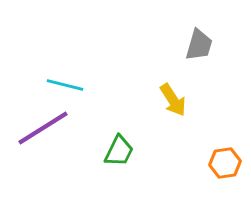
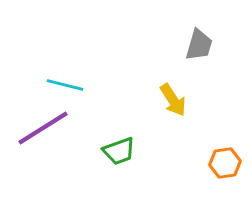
green trapezoid: rotated 44 degrees clockwise
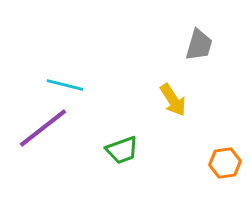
purple line: rotated 6 degrees counterclockwise
green trapezoid: moved 3 px right, 1 px up
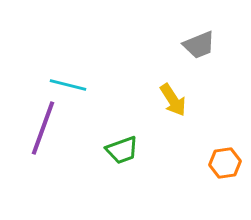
gray trapezoid: rotated 52 degrees clockwise
cyan line: moved 3 px right
purple line: rotated 32 degrees counterclockwise
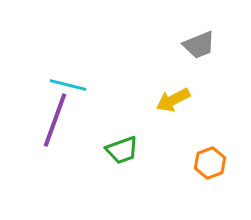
yellow arrow: rotated 96 degrees clockwise
purple line: moved 12 px right, 8 px up
orange hexagon: moved 15 px left; rotated 12 degrees counterclockwise
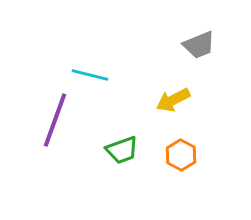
cyan line: moved 22 px right, 10 px up
orange hexagon: moved 29 px left, 8 px up; rotated 12 degrees counterclockwise
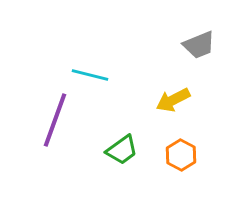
green trapezoid: rotated 16 degrees counterclockwise
